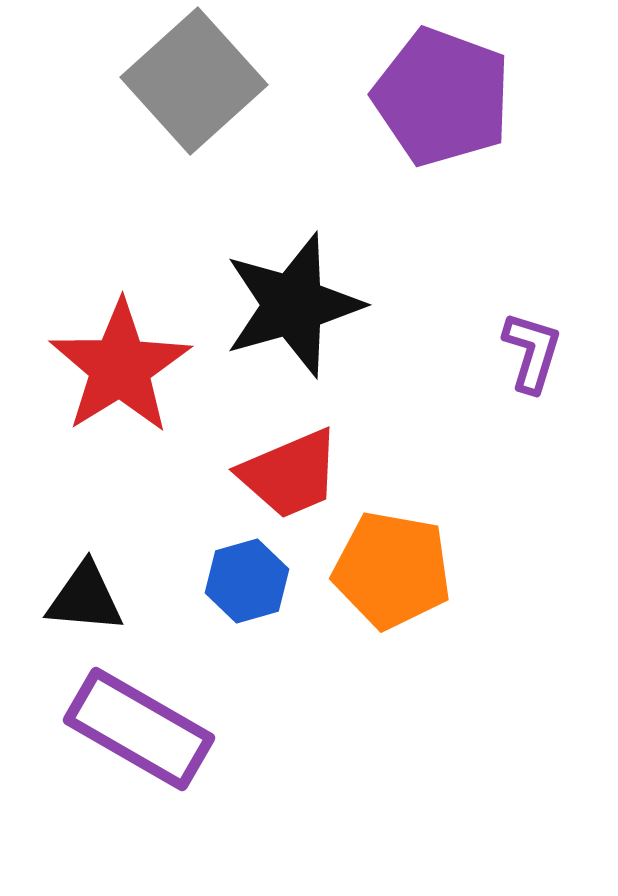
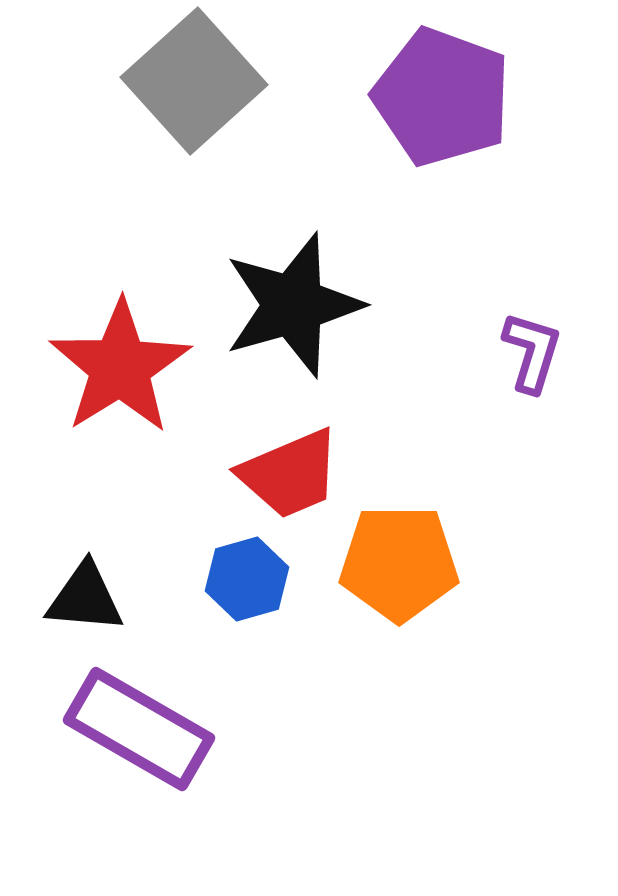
orange pentagon: moved 7 px right, 7 px up; rotated 10 degrees counterclockwise
blue hexagon: moved 2 px up
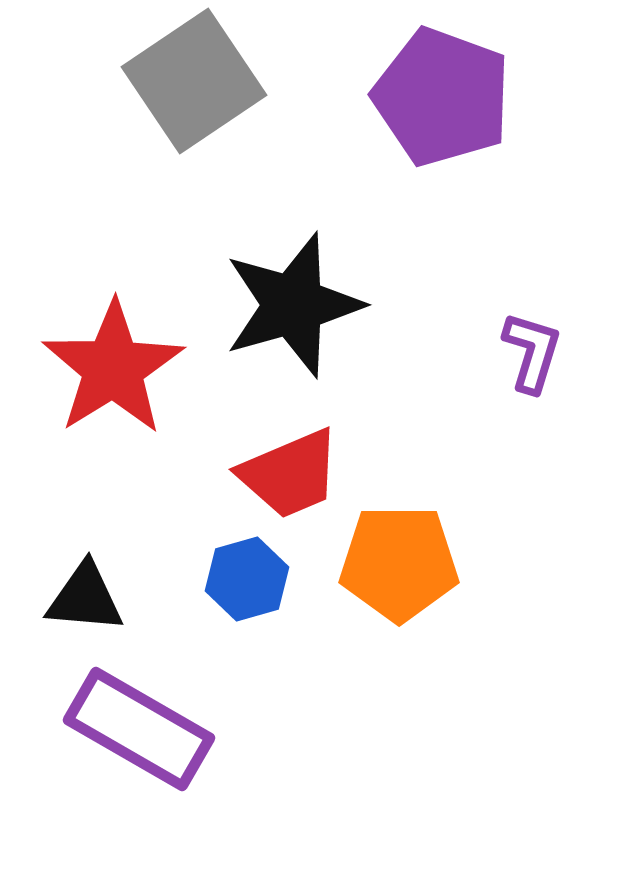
gray square: rotated 8 degrees clockwise
red star: moved 7 px left, 1 px down
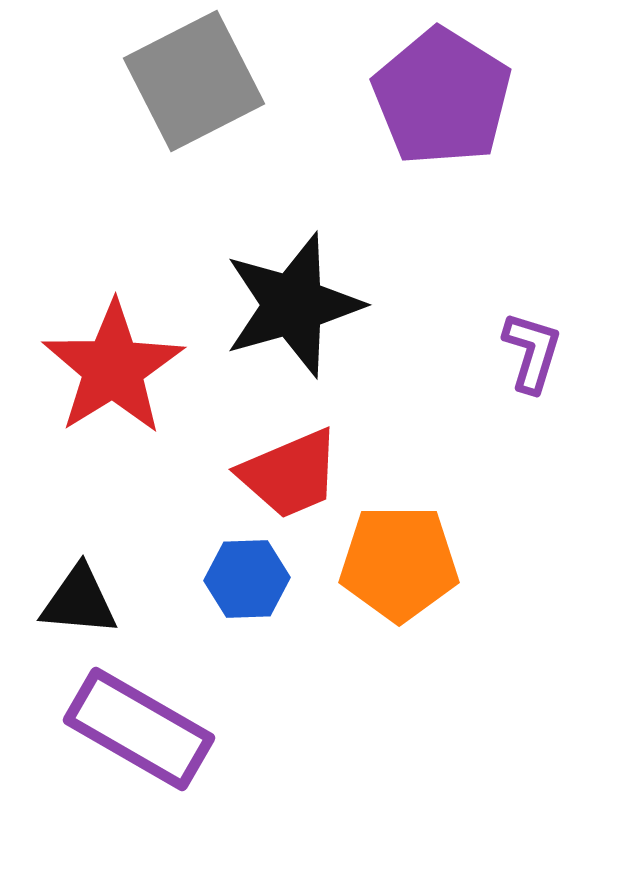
gray square: rotated 7 degrees clockwise
purple pentagon: rotated 12 degrees clockwise
blue hexagon: rotated 14 degrees clockwise
black triangle: moved 6 px left, 3 px down
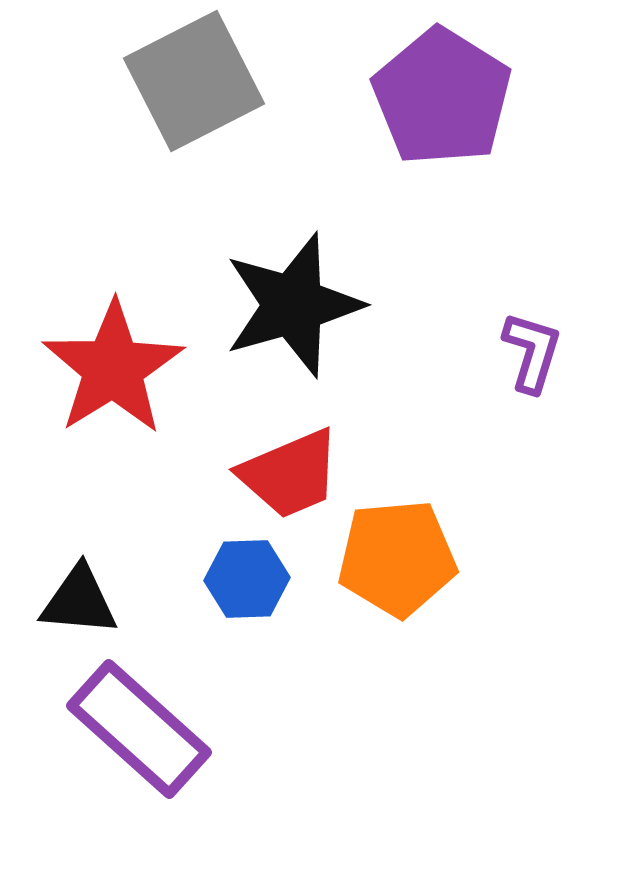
orange pentagon: moved 2 px left, 5 px up; rotated 5 degrees counterclockwise
purple rectangle: rotated 12 degrees clockwise
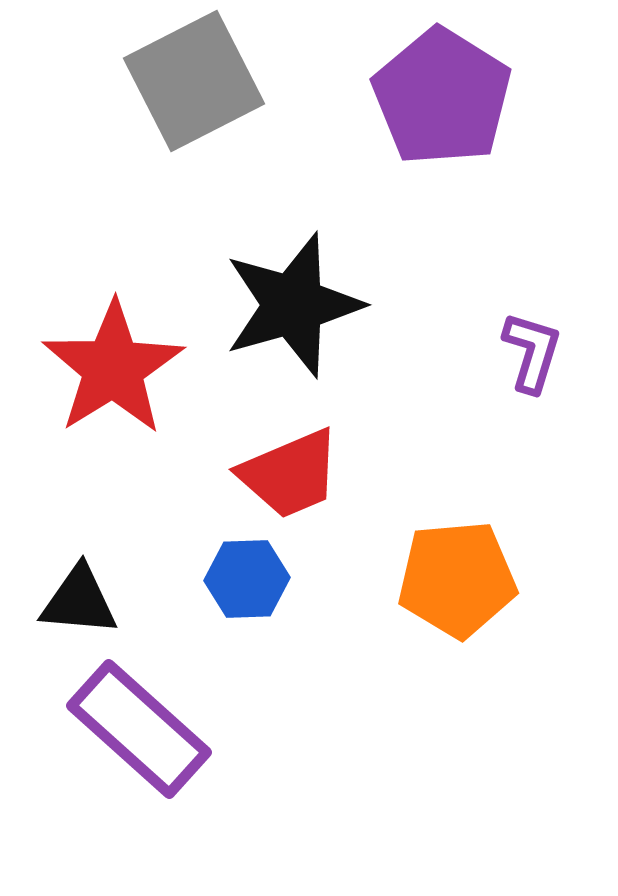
orange pentagon: moved 60 px right, 21 px down
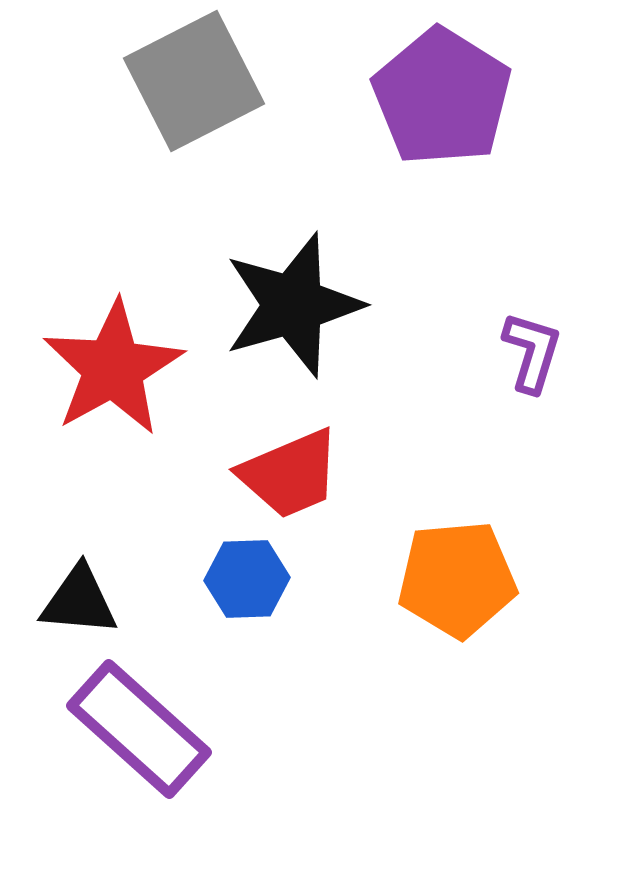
red star: rotated 3 degrees clockwise
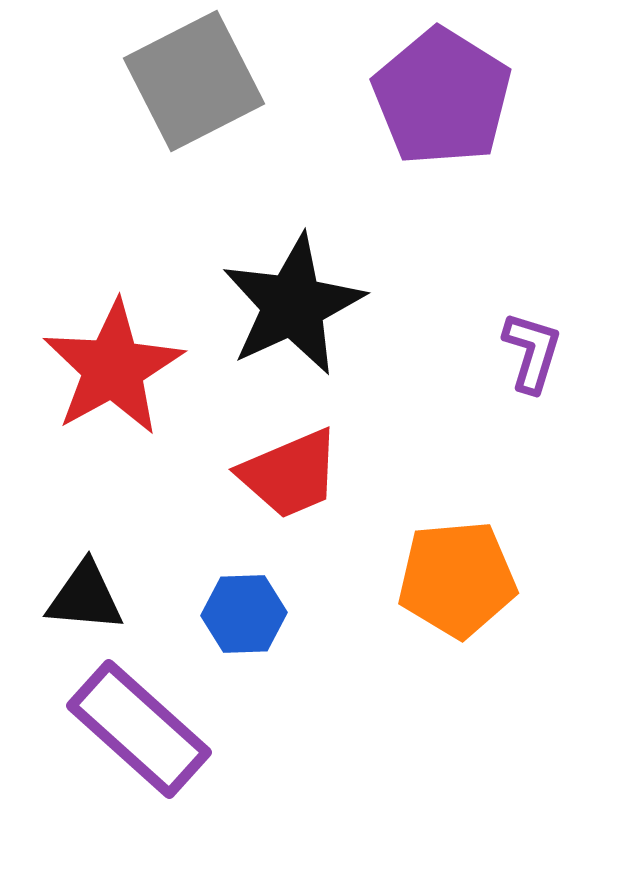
black star: rotated 9 degrees counterclockwise
blue hexagon: moved 3 px left, 35 px down
black triangle: moved 6 px right, 4 px up
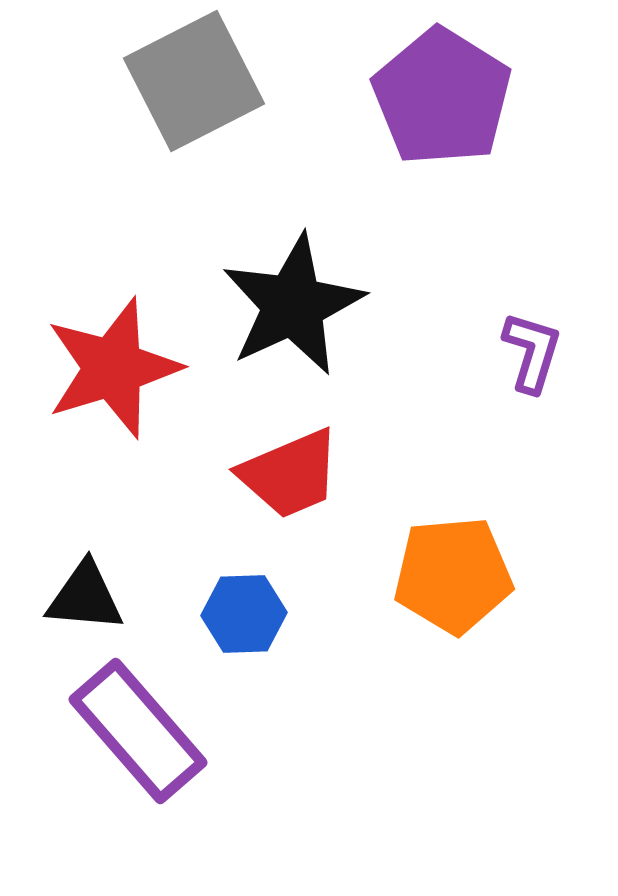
red star: rotated 12 degrees clockwise
orange pentagon: moved 4 px left, 4 px up
purple rectangle: moved 1 px left, 2 px down; rotated 7 degrees clockwise
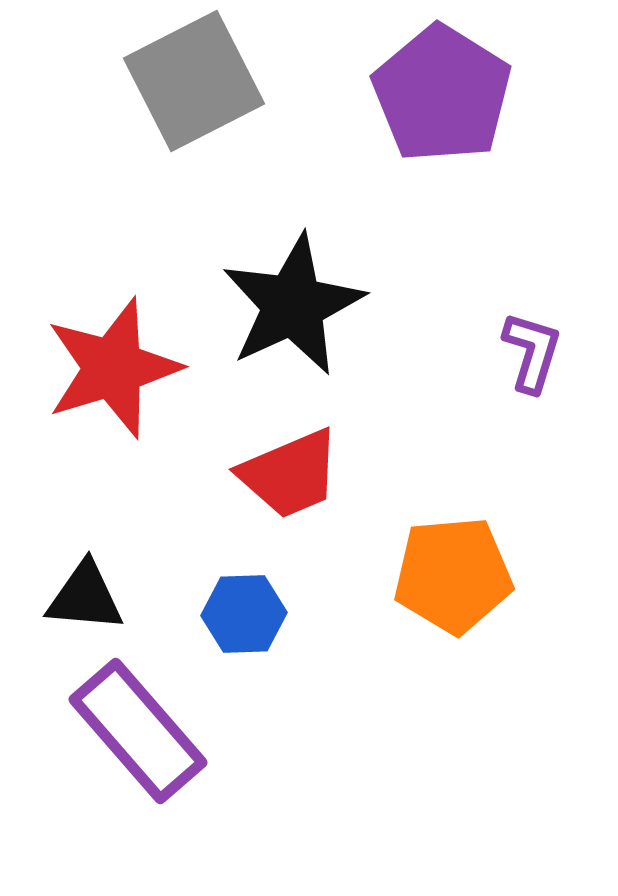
purple pentagon: moved 3 px up
